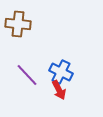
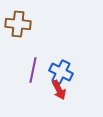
purple line: moved 6 px right, 5 px up; rotated 55 degrees clockwise
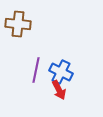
purple line: moved 3 px right
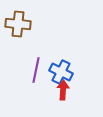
red arrow: moved 4 px right; rotated 150 degrees counterclockwise
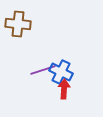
purple line: moved 7 px right; rotated 60 degrees clockwise
red arrow: moved 1 px right, 1 px up
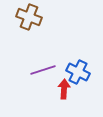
brown cross: moved 11 px right, 7 px up; rotated 15 degrees clockwise
blue cross: moved 17 px right
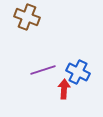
brown cross: moved 2 px left
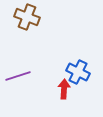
purple line: moved 25 px left, 6 px down
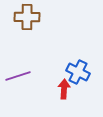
brown cross: rotated 20 degrees counterclockwise
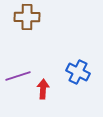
red arrow: moved 21 px left
